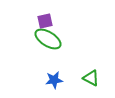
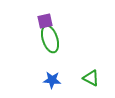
green ellipse: moved 2 px right; rotated 40 degrees clockwise
blue star: moved 2 px left; rotated 12 degrees clockwise
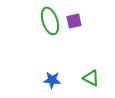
purple square: moved 29 px right
green ellipse: moved 18 px up
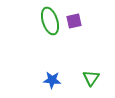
green triangle: rotated 36 degrees clockwise
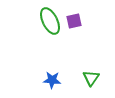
green ellipse: rotated 8 degrees counterclockwise
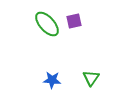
green ellipse: moved 3 px left, 3 px down; rotated 16 degrees counterclockwise
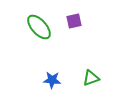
green ellipse: moved 8 px left, 3 px down
green triangle: rotated 36 degrees clockwise
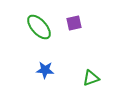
purple square: moved 2 px down
blue star: moved 7 px left, 10 px up
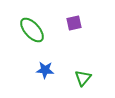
green ellipse: moved 7 px left, 3 px down
green triangle: moved 8 px left; rotated 30 degrees counterclockwise
